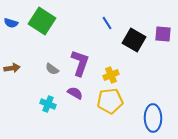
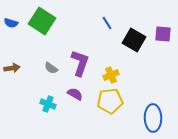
gray semicircle: moved 1 px left, 1 px up
purple semicircle: moved 1 px down
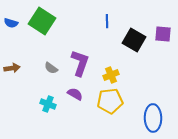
blue line: moved 2 px up; rotated 32 degrees clockwise
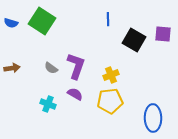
blue line: moved 1 px right, 2 px up
purple L-shape: moved 4 px left, 3 px down
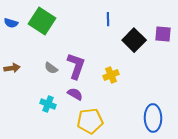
black square: rotated 15 degrees clockwise
yellow pentagon: moved 20 px left, 20 px down
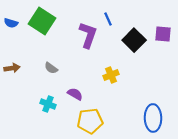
blue line: rotated 24 degrees counterclockwise
purple L-shape: moved 12 px right, 31 px up
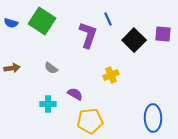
cyan cross: rotated 21 degrees counterclockwise
